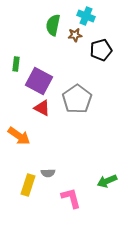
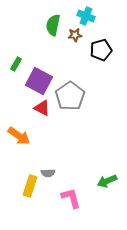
green rectangle: rotated 24 degrees clockwise
gray pentagon: moved 7 px left, 3 px up
yellow rectangle: moved 2 px right, 1 px down
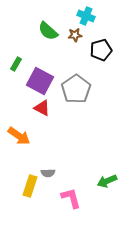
green semicircle: moved 5 px left, 6 px down; rotated 60 degrees counterclockwise
purple square: moved 1 px right
gray pentagon: moved 6 px right, 7 px up
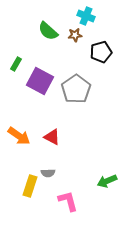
black pentagon: moved 2 px down
red triangle: moved 10 px right, 29 px down
pink L-shape: moved 3 px left, 3 px down
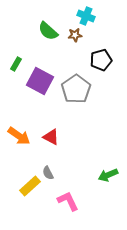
black pentagon: moved 8 px down
red triangle: moved 1 px left
gray semicircle: rotated 64 degrees clockwise
green arrow: moved 1 px right, 6 px up
yellow rectangle: rotated 30 degrees clockwise
pink L-shape: rotated 10 degrees counterclockwise
